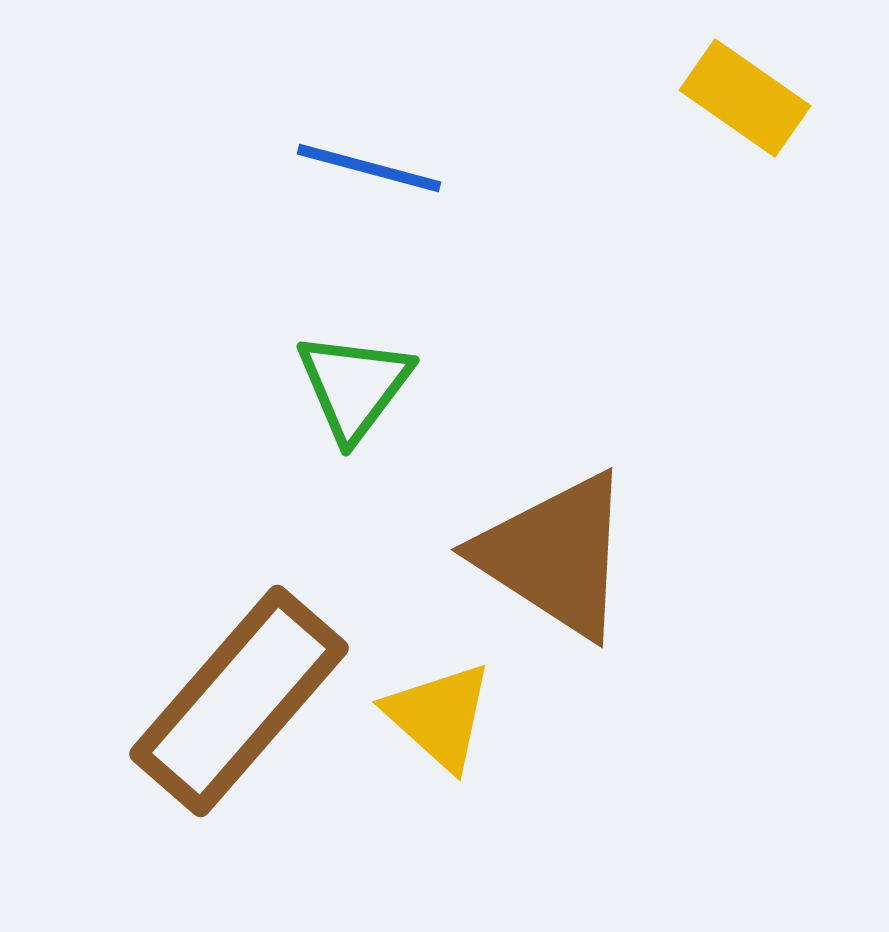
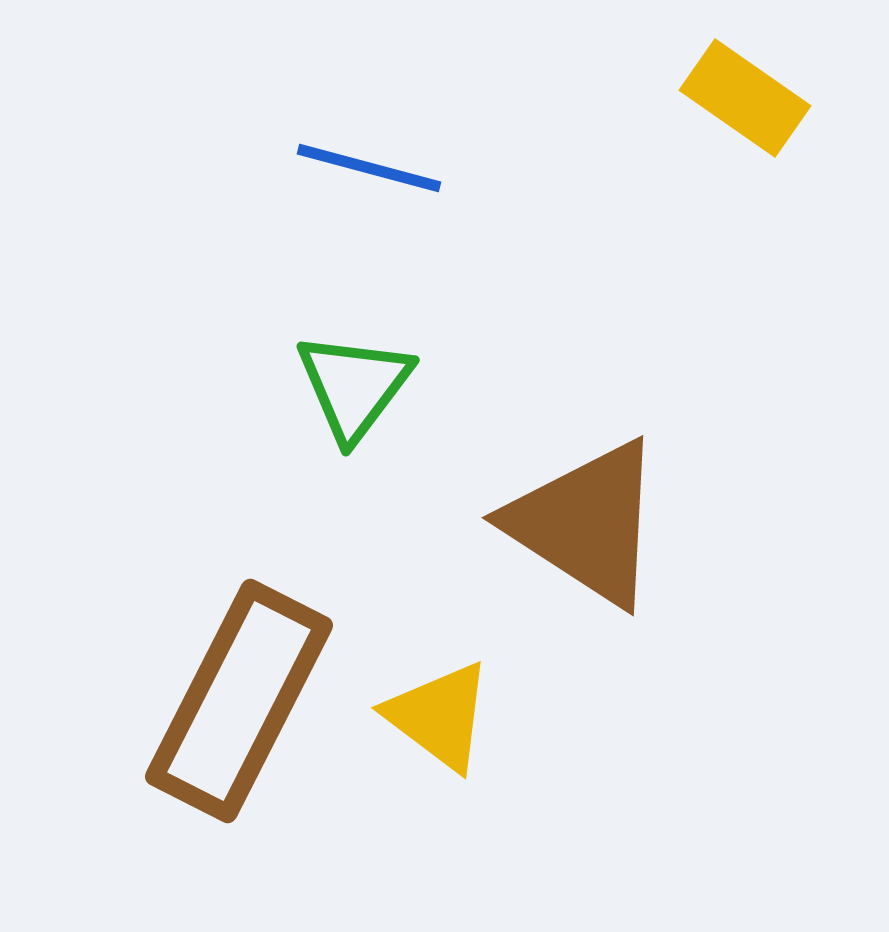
brown triangle: moved 31 px right, 32 px up
brown rectangle: rotated 14 degrees counterclockwise
yellow triangle: rotated 5 degrees counterclockwise
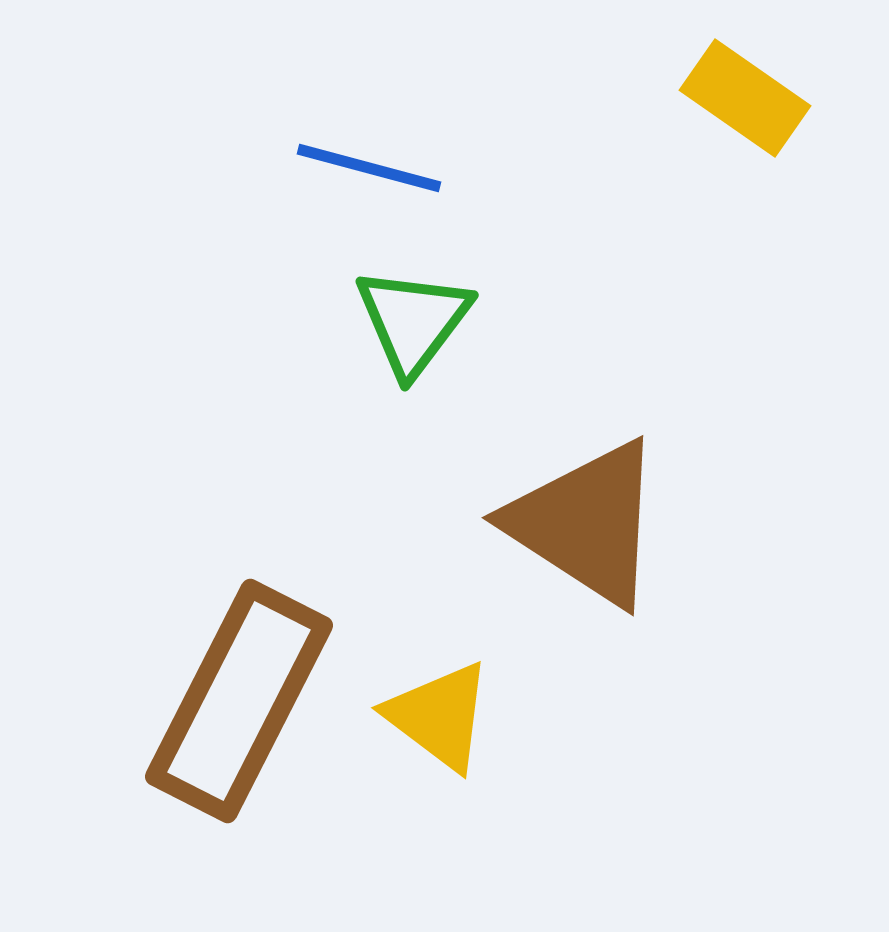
green triangle: moved 59 px right, 65 px up
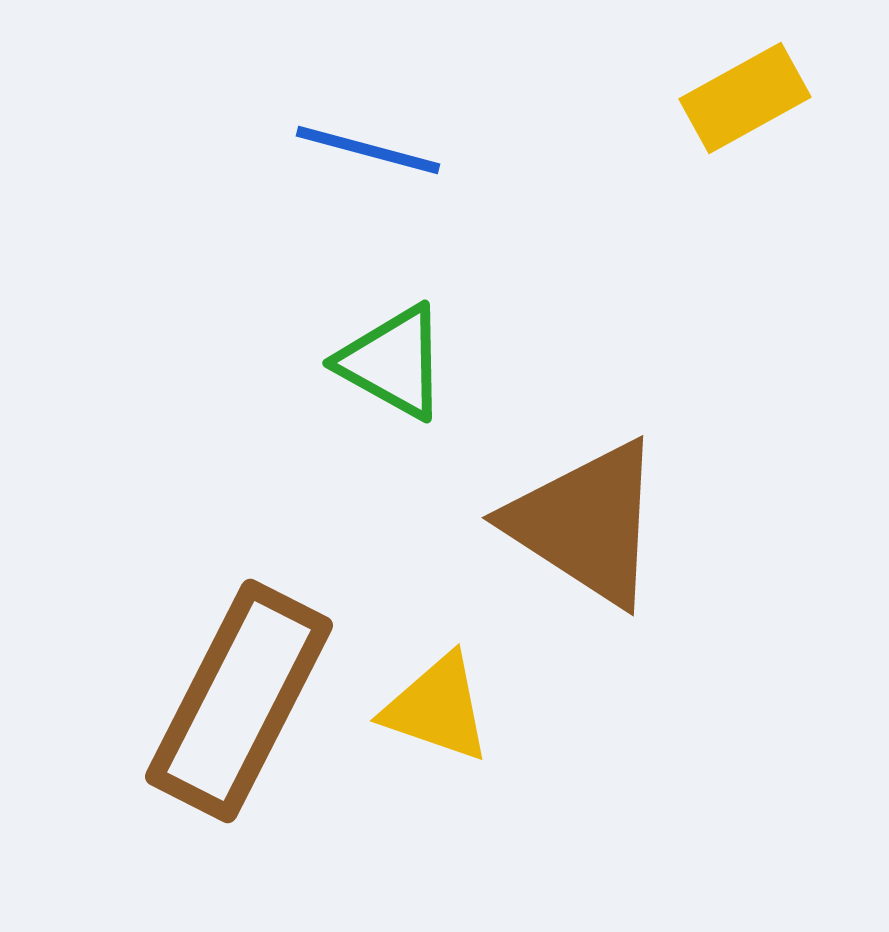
yellow rectangle: rotated 64 degrees counterclockwise
blue line: moved 1 px left, 18 px up
green triangle: moved 20 px left, 41 px down; rotated 38 degrees counterclockwise
yellow triangle: moved 2 px left, 8 px up; rotated 18 degrees counterclockwise
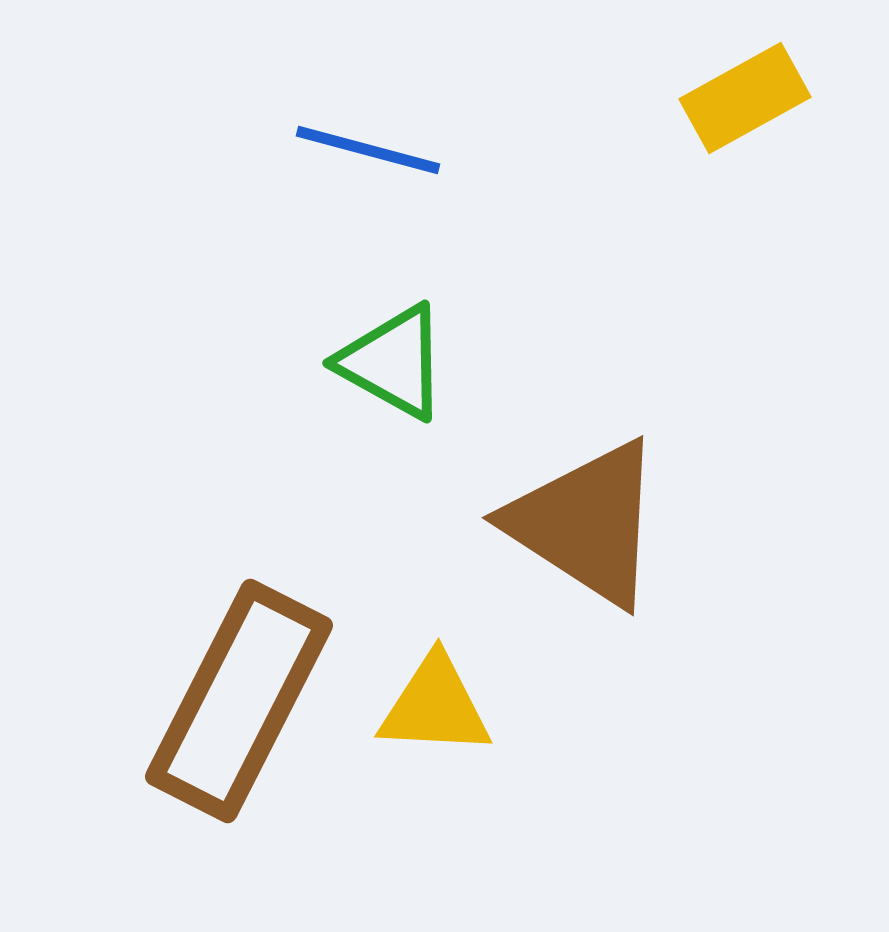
yellow triangle: moved 2 px left, 2 px up; rotated 16 degrees counterclockwise
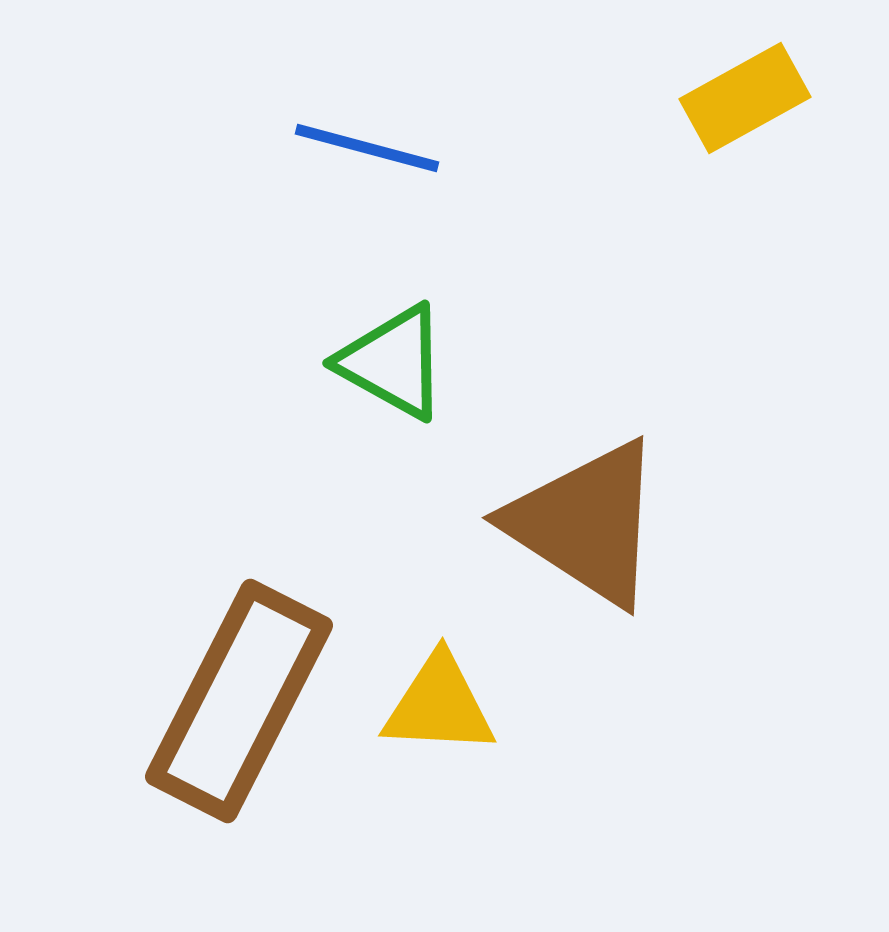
blue line: moved 1 px left, 2 px up
yellow triangle: moved 4 px right, 1 px up
